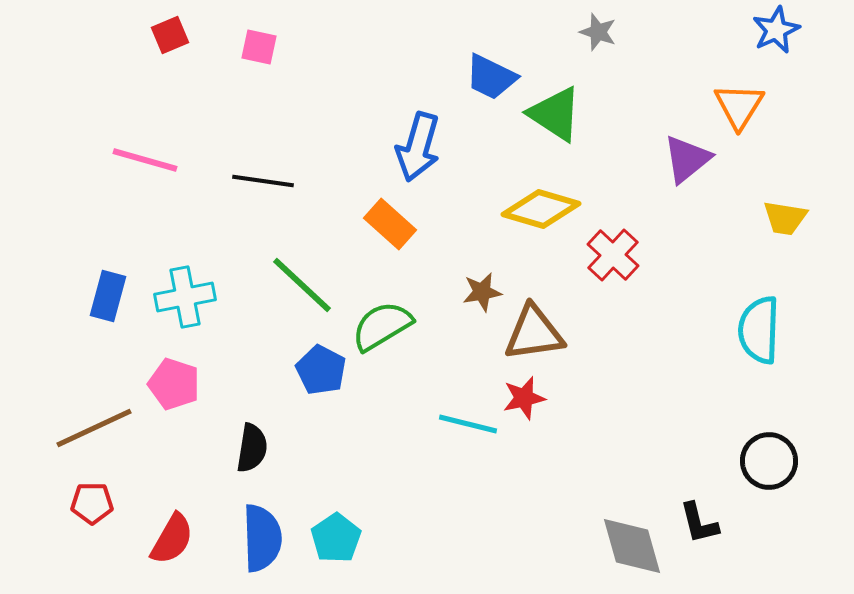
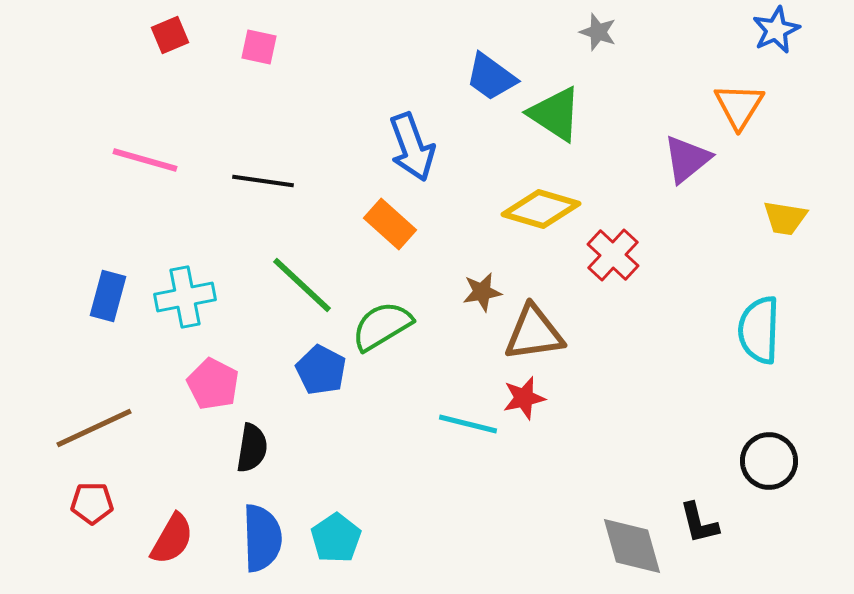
blue trapezoid: rotated 10 degrees clockwise
blue arrow: moved 6 px left; rotated 36 degrees counterclockwise
pink pentagon: moved 39 px right; rotated 9 degrees clockwise
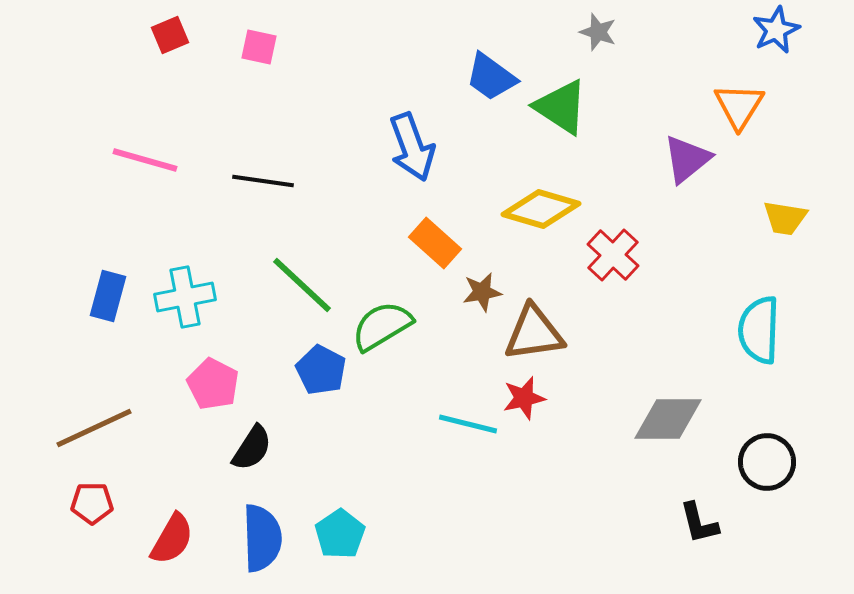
green triangle: moved 6 px right, 7 px up
orange rectangle: moved 45 px right, 19 px down
black semicircle: rotated 24 degrees clockwise
black circle: moved 2 px left, 1 px down
cyan pentagon: moved 4 px right, 4 px up
gray diamond: moved 36 px right, 127 px up; rotated 74 degrees counterclockwise
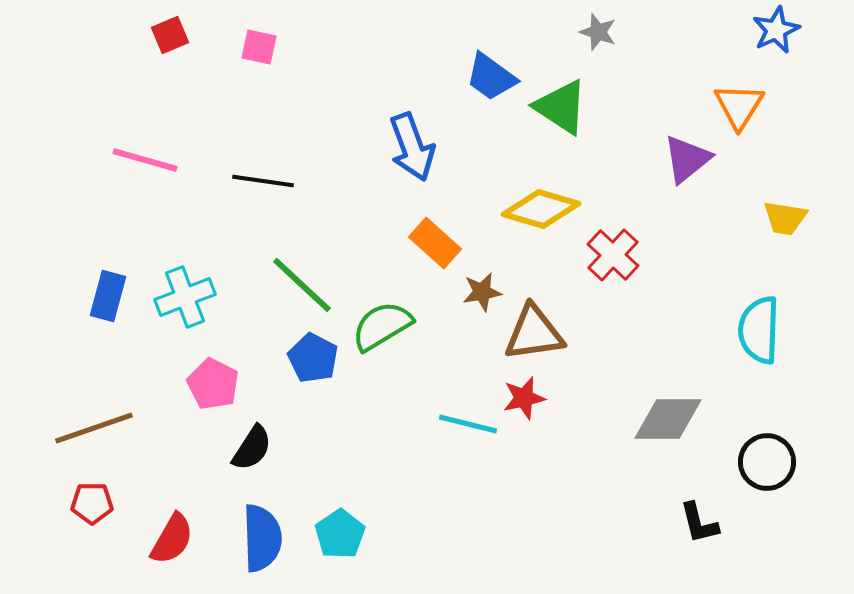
cyan cross: rotated 10 degrees counterclockwise
blue pentagon: moved 8 px left, 12 px up
brown line: rotated 6 degrees clockwise
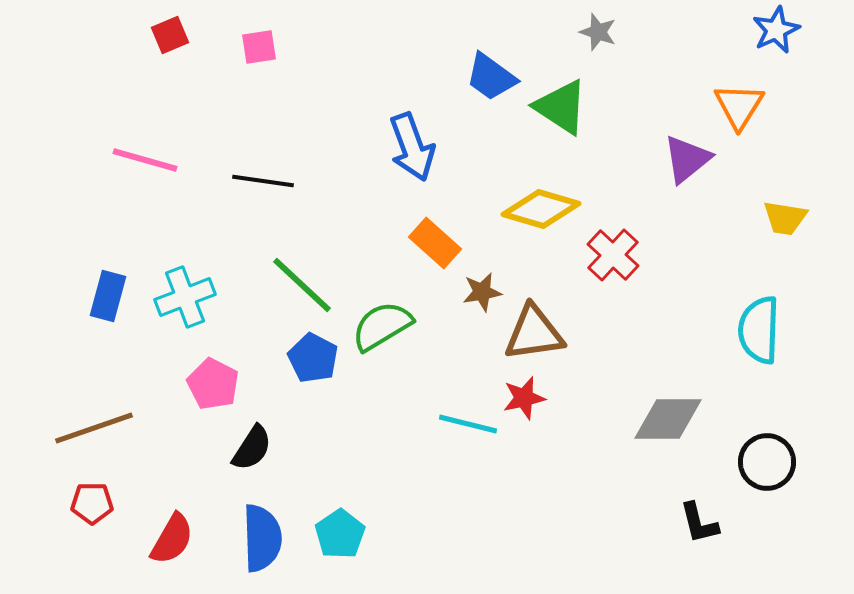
pink square: rotated 21 degrees counterclockwise
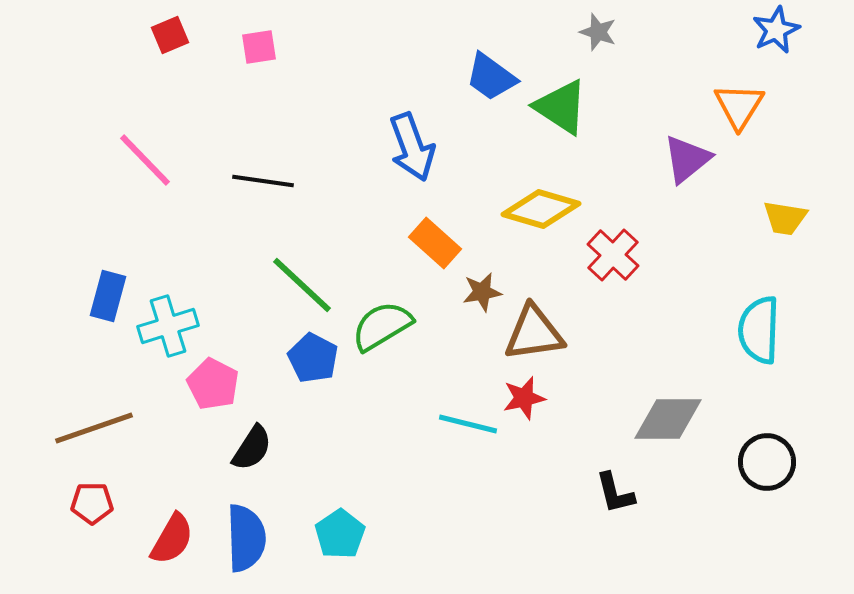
pink line: rotated 30 degrees clockwise
cyan cross: moved 17 px left, 29 px down; rotated 4 degrees clockwise
black L-shape: moved 84 px left, 30 px up
blue semicircle: moved 16 px left
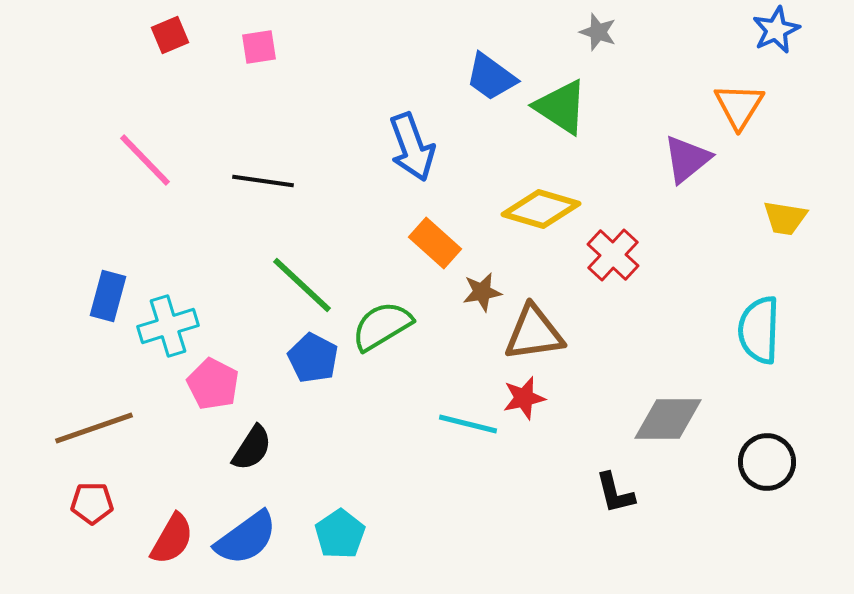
blue semicircle: rotated 56 degrees clockwise
